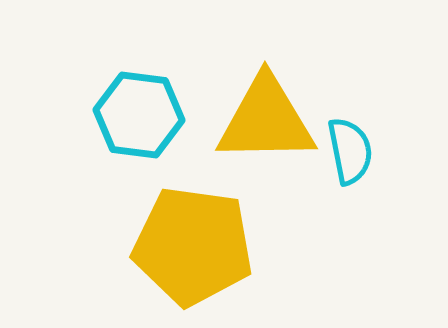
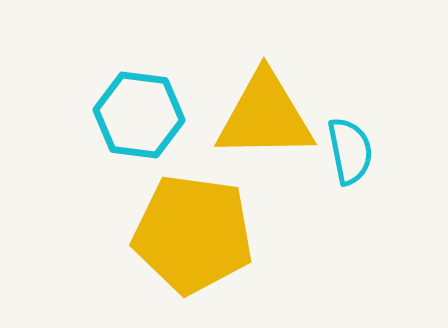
yellow triangle: moved 1 px left, 4 px up
yellow pentagon: moved 12 px up
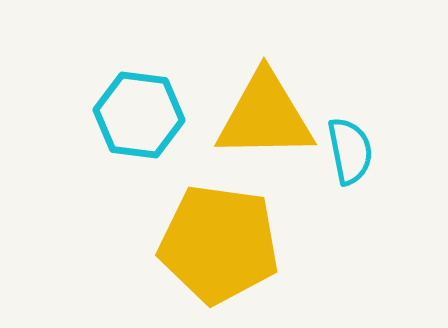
yellow pentagon: moved 26 px right, 10 px down
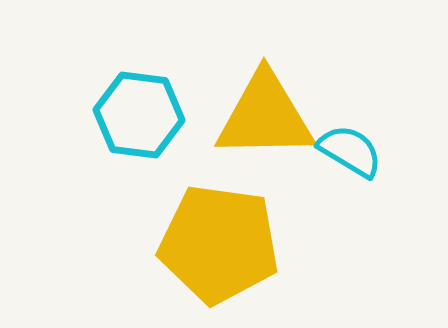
cyan semicircle: rotated 48 degrees counterclockwise
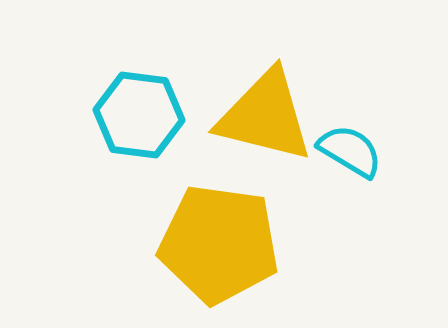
yellow triangle: rotated 15 degrees clockwise
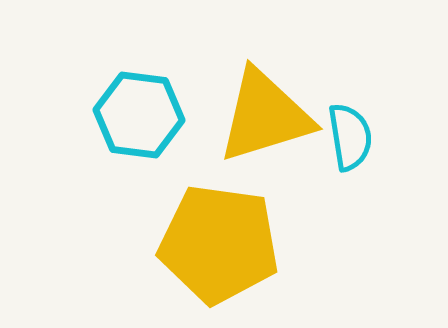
yellow triangle: rotated 31 degrees counterclockwise
cyan semicircle: moved 14 px up; rotated 50 degrees clockwise
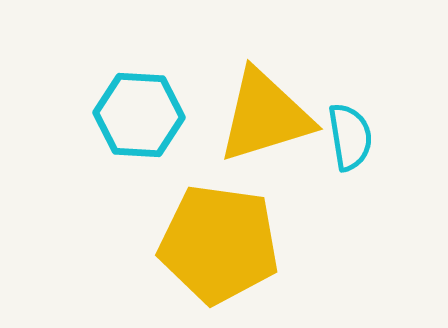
cyan hexagon: rotated 4 degrees counterclockwise
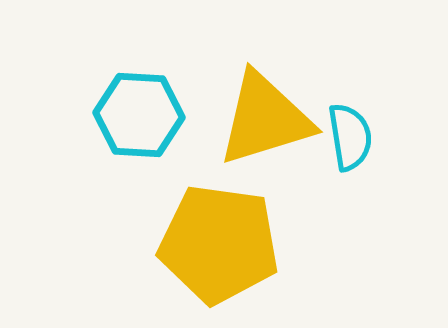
yellow triangle: moved 3 px down
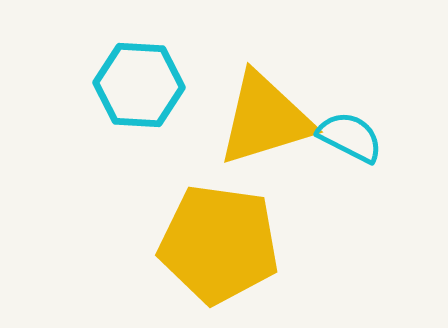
cyan hexagon: moved 30 px up
cyan semicircle: rotated 54 degrees counterclockwise
